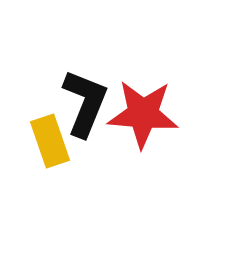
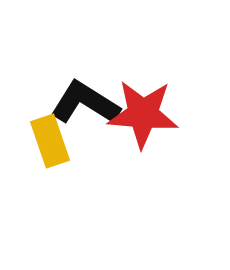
black L-shape: rotated 80 degrees counterclockwise
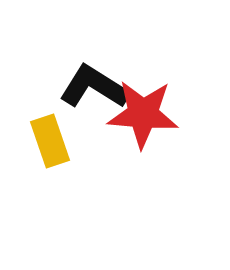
black L-shape: moved 9 px right, 16 px up
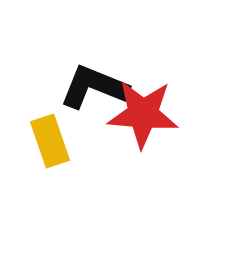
black L-shape: rotated 10 degrees counterclockwise
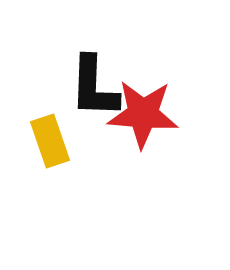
black L-shape: rotated 110 degrees counterclockwise
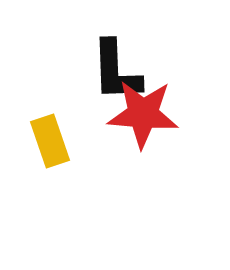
black L-shape: moved 22 px right, 16 px up; rotated 4 degrees counterclockwise
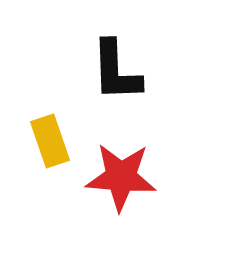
red star: moved 22 px left, 63 px down
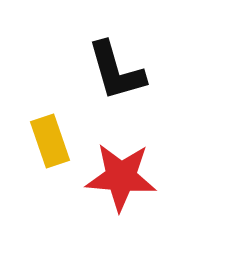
black L-shape: rotated 14 degrees counterclockwise
